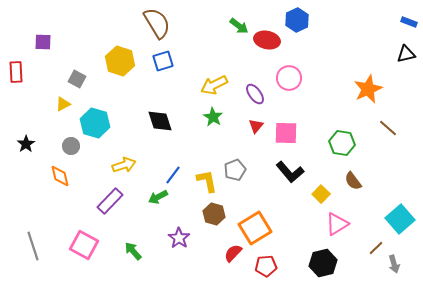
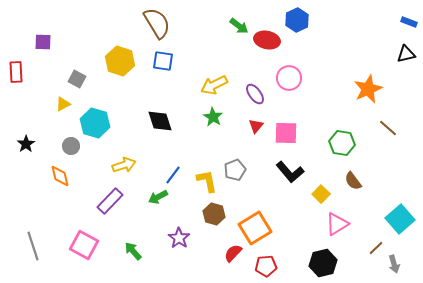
blue square at (163, 61): rotated 25 degrees clockwise
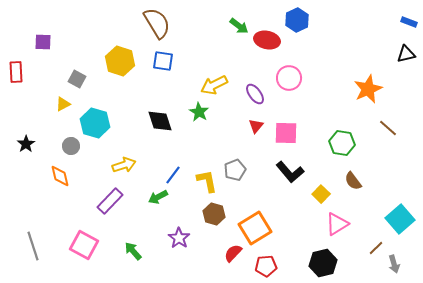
green star at (213, 117): moved 14 px left, 5 px up
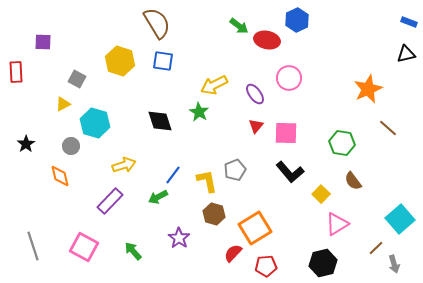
pink square at (84, 245): moved 2 px down
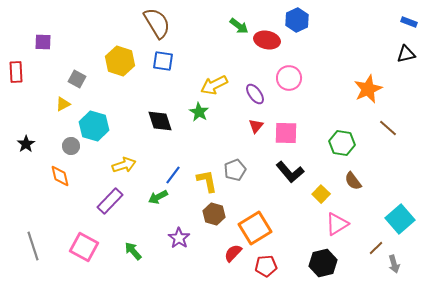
cyan hexagon at (95, 123): moved 1 px left, 3 px down
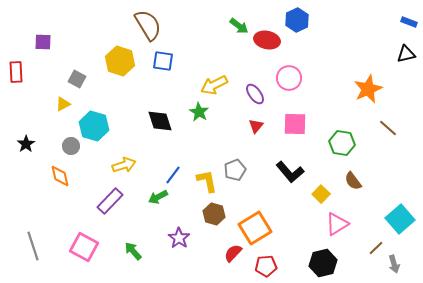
brown semicircle at (157, 23): moved 9 px left, 2 px down
pink square at (286, 133): moved 9 px right, 9 px up
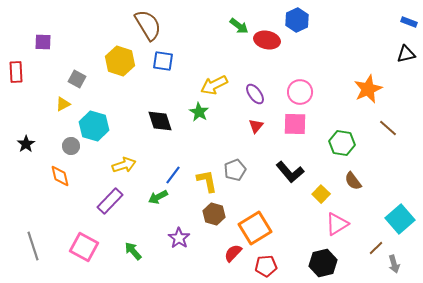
pink circle at (289, 78): moved 11 px right, 14 px down
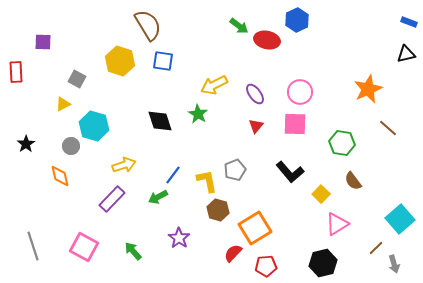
green star at (199, 112): moved 1 px left, 2 px down
purple rectangle at (110, 201): moved 2 px right, 2 px up
brown hexagon at (214, 214): moved 4 px right, 4 px up
